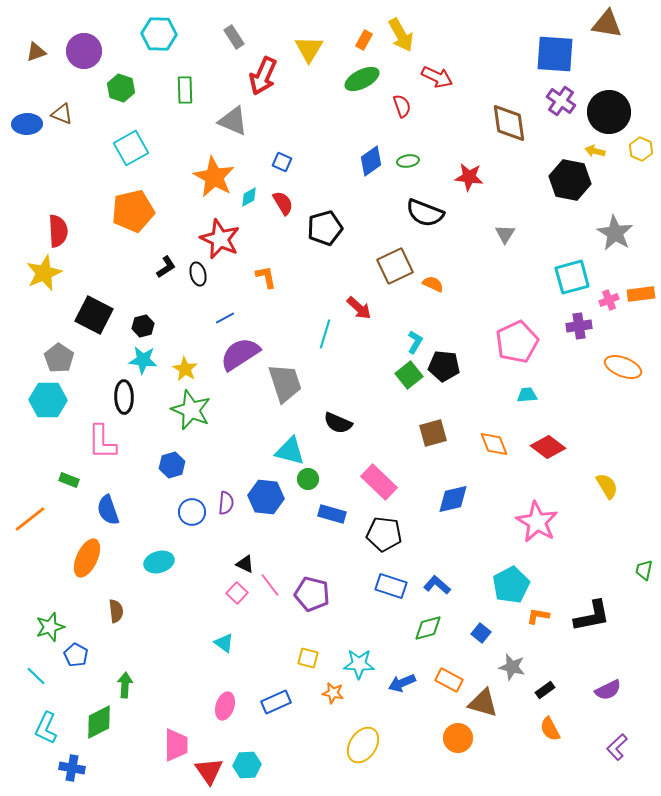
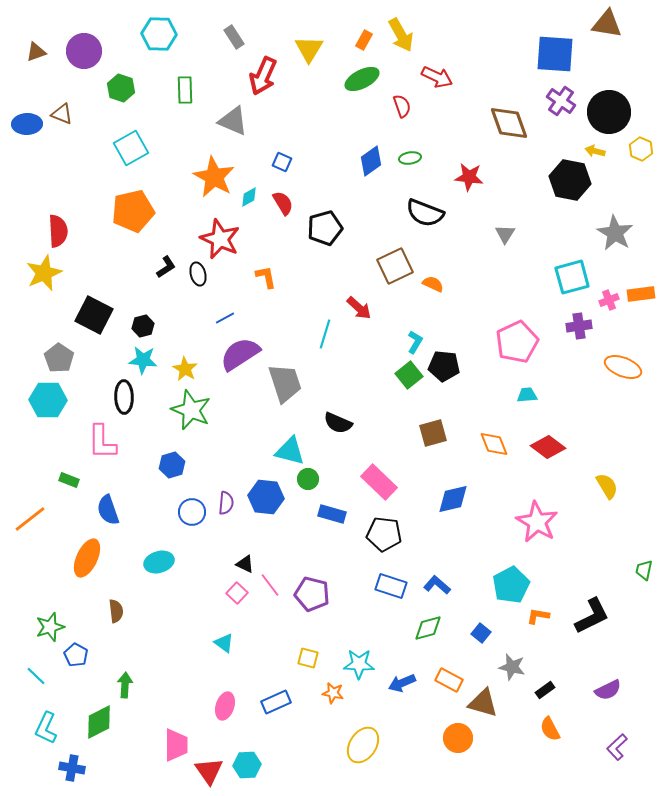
brown diamond at (509, 123): rotated 12 degrees counterclockwise
green ellipse at (408, 161): moved 2 px right, 3 px up
black L-shape at (592, 616): rotated 15 degrees counterclockwise
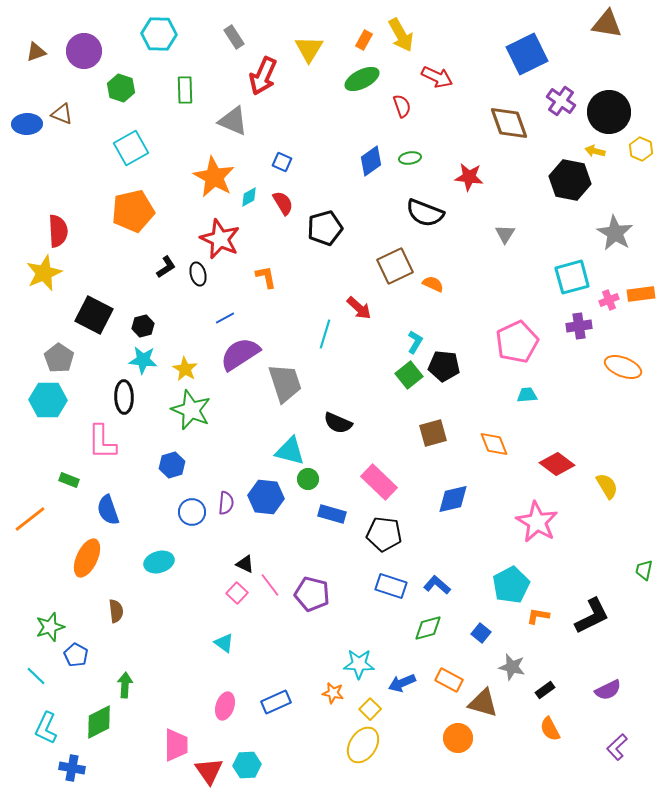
blue square at (555, 54): moved 28 px left; rotated 30 degrees counterclockwise
red diamond at (548, 447): moved 9 px right, 17 px down
yellow square at (308, 658): moved 62 px right, 51 px down; rotated 30 degrees clockwise
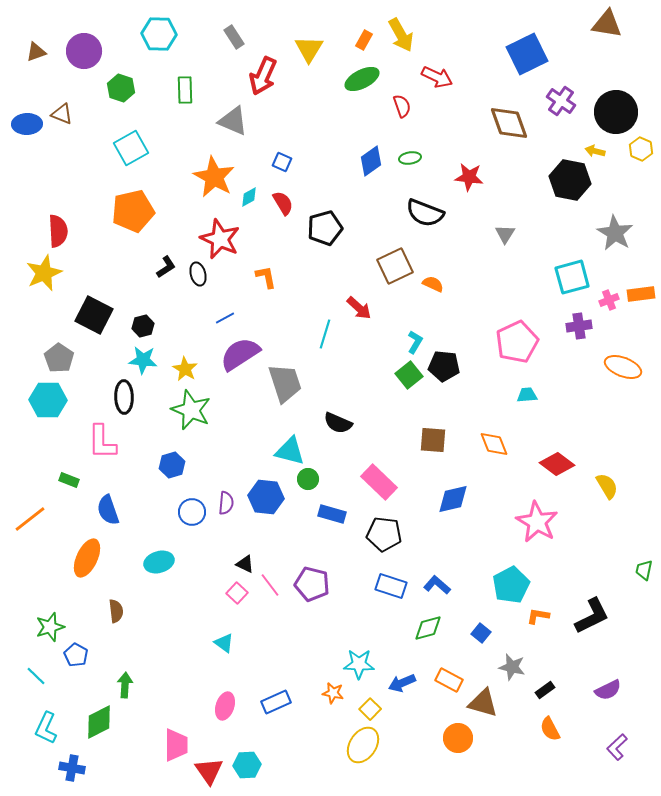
black circle at (609, 112): moved 7 px right
brown square at (433, 433): moved 7 px down; rotated 20 degrees clockwise
purple pentagon at (312, 594): moved 10 px up
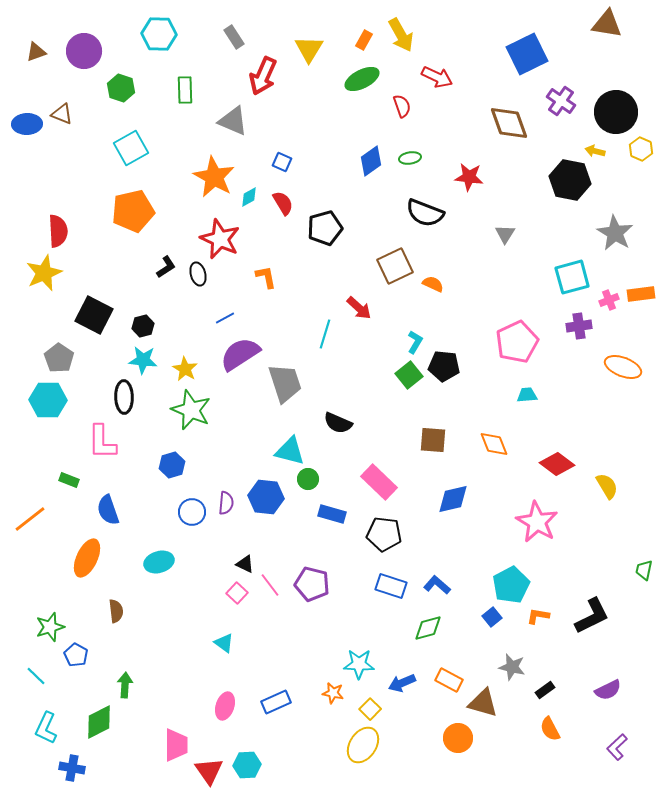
blue square at (481, 633): moved 11 px right, 16 px up; rotated 12 degrees clockwise
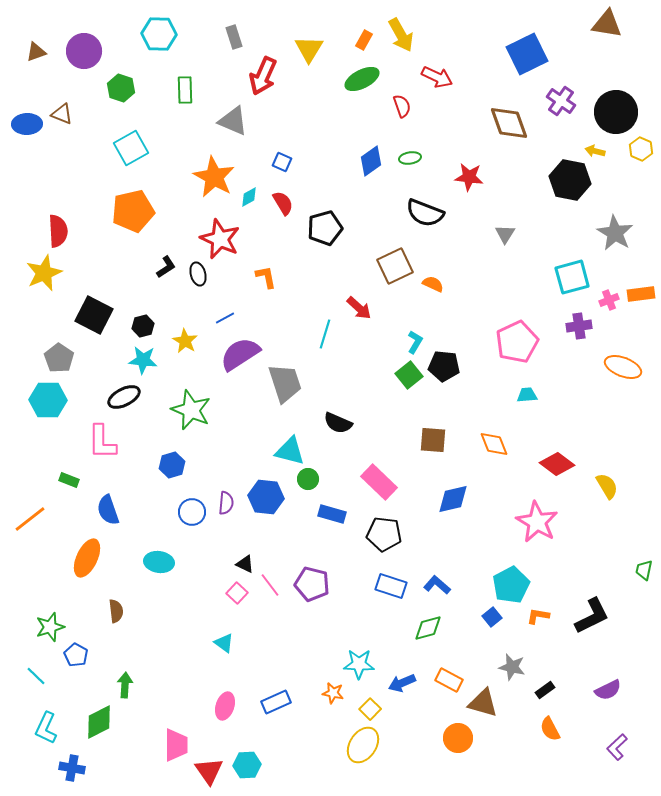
gray rectangle at (234, 37): rotated 15 degrees clockwise
yellow star at (185, 369): moved 28 px up
black ellipse at (124, 397): rotated 64 degrees clockwise
cyan ellipse at (159, 562): rotated 24 degrees clockwise
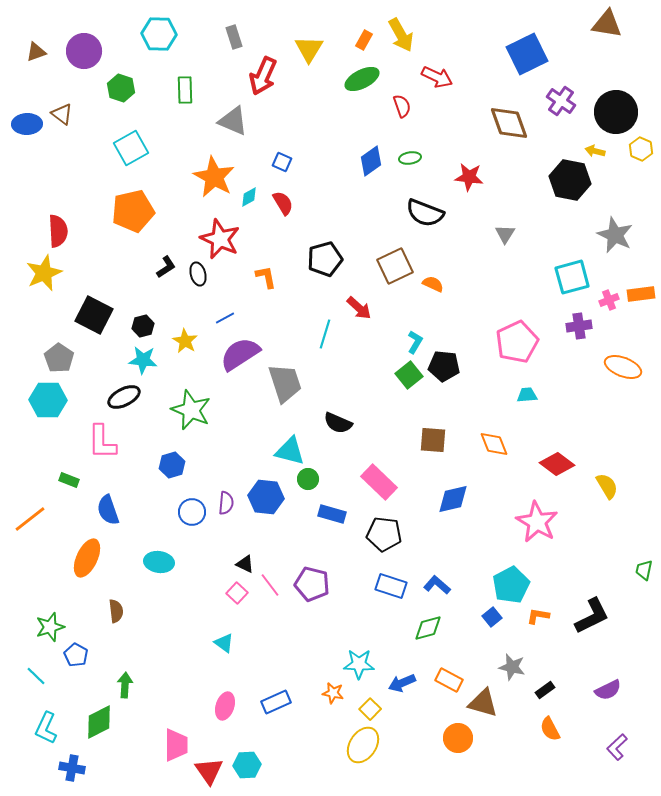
brown triangle at (62, 114): rotated 15 degrees clockwise
black pentagon at (325, 228): moved 31 px down
gray star at (615, 233): moved 2 px down; rotated 6 degrees counterclockwise
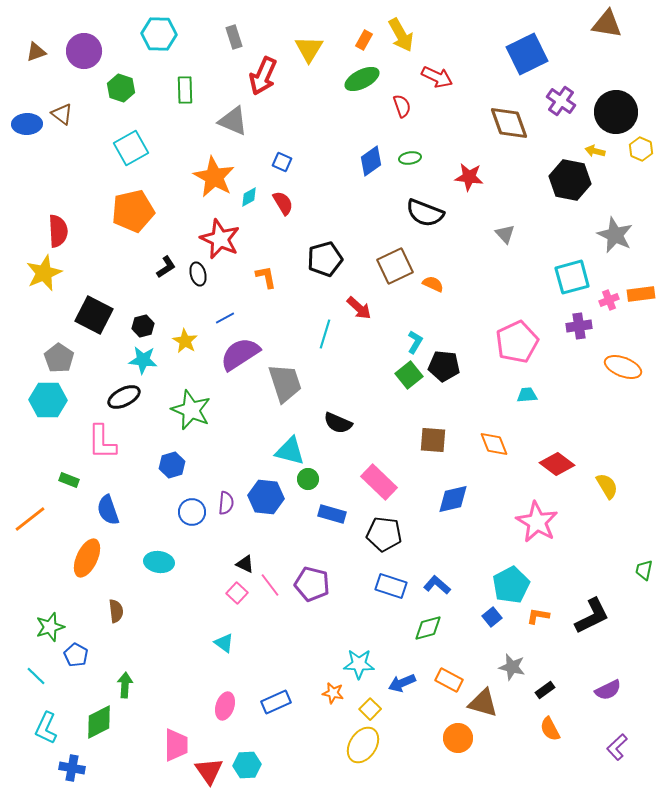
gray triangle at (505, 234): rotated 15 degrees counterclockwise
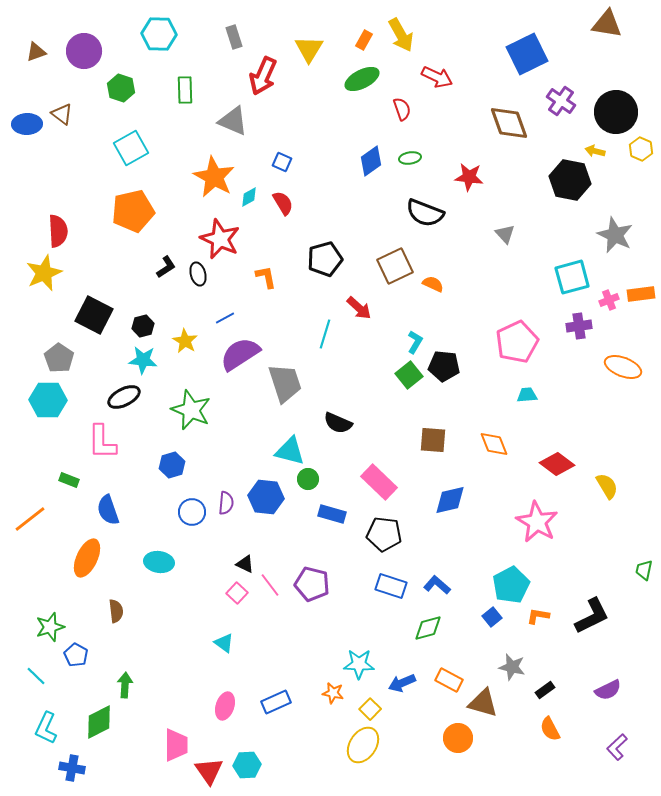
red semicircle at (402, 106): moved 3 px down
blue diamond at (453, 499): moved 3 px left, 1 px down
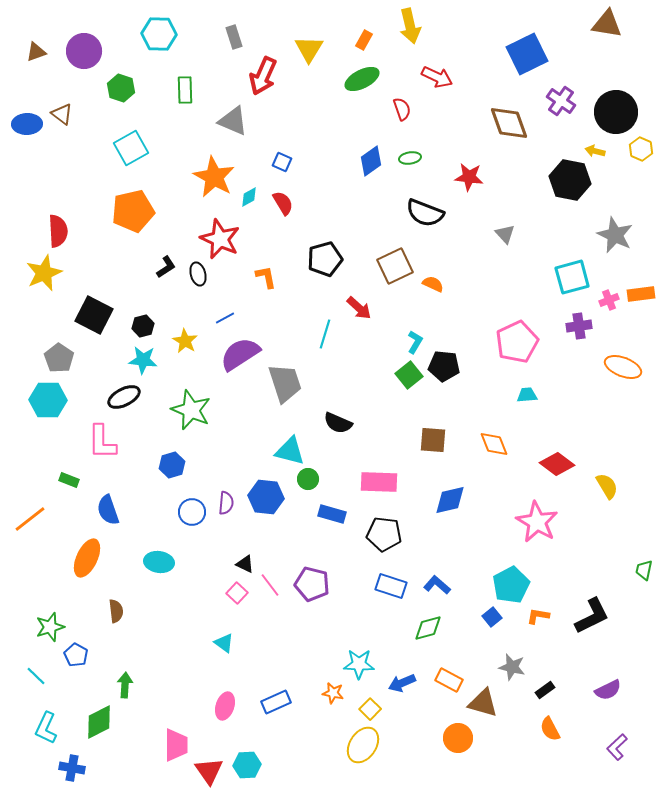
yellow arrow at (401, 35): moved 9 px right, 9 px up; rotated 16 degrees clockwise
pink rectangle at (379, 482): rotated 42 degrees counterclockwise
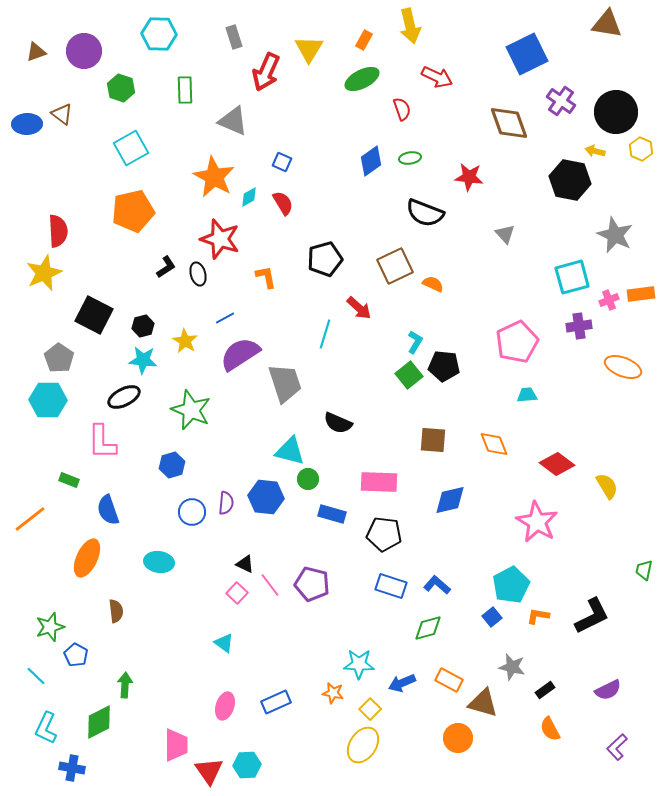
red arrow at (263, 76): moved 3 px right, 4 px up
red star at (220, 239): rotated 6 degrees counterclockwise
